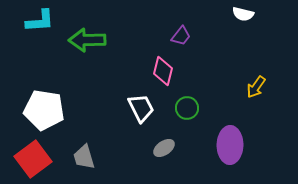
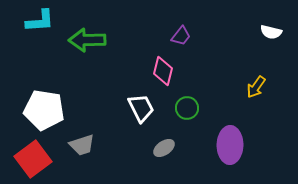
white semicircle: moved 28 px right, 18 px down
gray trapezoid: moved 2 px left, 12 px up; rotated 92 degrees counterclockwise
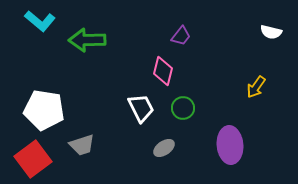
cyan L-shape: rotated 44 degrees clockwise
green circle: moved 4 px left
purple ellipse: rotated 6 degrees counterclockwise
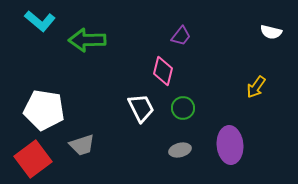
gray ellipse: moved 16 px right, 2 px down; rotated 20 degrees clockwise
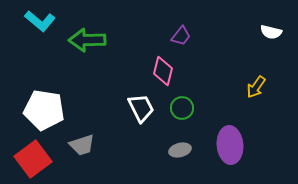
green circle: moved 1 px left
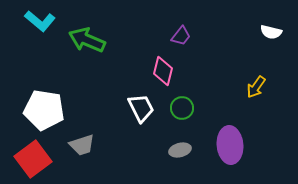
green arrow: rotated 24 degrees clockwise
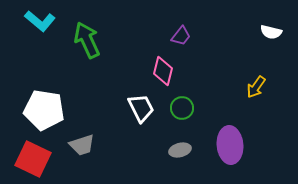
green arrow: rotated 42 degrees clockwise
red square: rotated 27 degrees counterclockwise
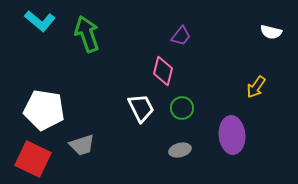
green arrow: moved 6 px up; rotated 6 degrees clockwise
purple ellipse: moved 2 px right, 10 px up
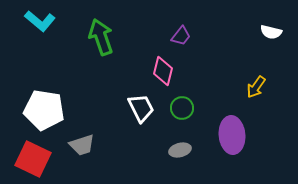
green arrow: moved 14 px right, 3 px down
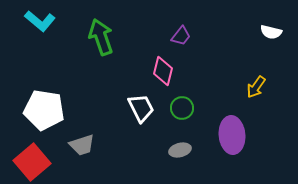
red square: moved 1 px left, 3 px down; rotated 24 degrees clockwise
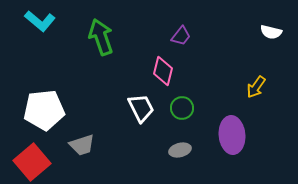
white pentagon: rotated 15 degrees counterclockwise
